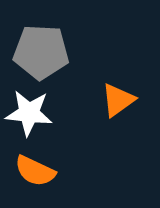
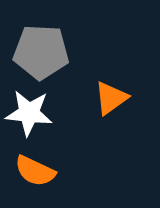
orange triangle: moved 7 px left, 2 px up
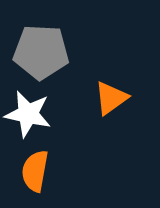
white star: moved 1 px left, 1 px down; rotated 6 degrees clockwise
orange semicircle: rotated 75 degrees clockwise
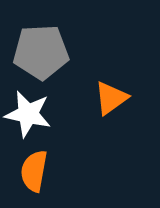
gray pentagon: rotated 6 degrees counterclockwise
orange semicircle: moved 1 px left
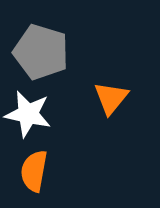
gray pentagon: rotated 20 degrees clockwise
orange triangle: rotated 15 degrees counterclockwise
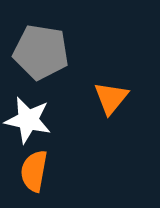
gray pentagon: rotated 8 degrees counterclockwise
white star: moved 6 px down
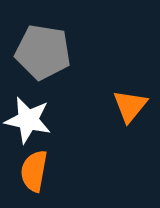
gray pentagon: moved 2 px right
orange triangle: moved 19 px right, 8 px down
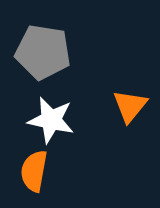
white star: moved 23 px right
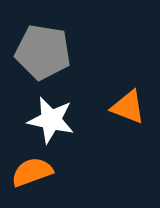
orange triangle: moved 2 px left, 1 px down; rotated 48 degrees counterclockwise
orange semicircle: moved 2 px left, 1 px down; rotated 60 degrees clockwise
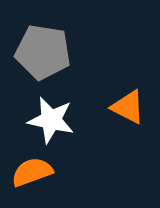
orange triangle: rotated 6 degrees clockwise
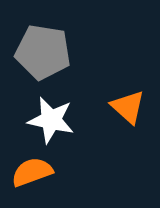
orange triangle: rotated 15 degrees clockwise
